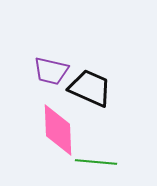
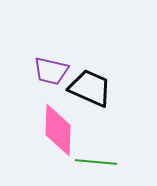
pink diamond: rotated 4 degrees clockwise
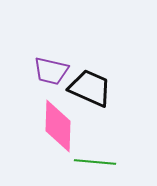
pink diamond: moved 4 px up
green line: moved 1 px left
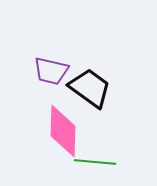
black trapezoid: rotated 12 degrees clockwise
pink diamond: moved 5 px right, 5 px down
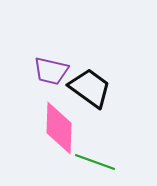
pink diamond: moved 4 px left, 3 px up
green line: rotated 15 degrees clockwise
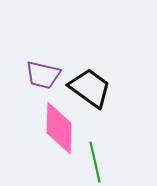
purple trapezoid: moved 8 px left, 4 px down
green line: rotated 57 degrees clockwise
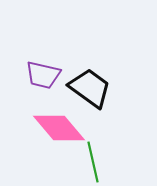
pink diamond: rotated 42 degrees counterclockwise
green line: moved 2 px left
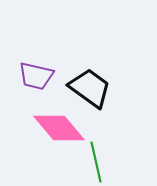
purple trapezoid: moved 7 px left, 1 px down
green line: moved 3 px right
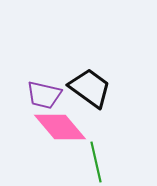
purple trapezoid: moved 8 px right, 19 px down
pink diamond: moved 1 px right, 1 px up
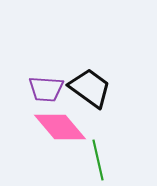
purple trapezoid: moved 2 px right, 6 px up; rotated 9 degrees counterclockwise
green line: moved 2 px right, 2 px up
